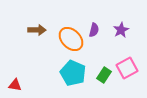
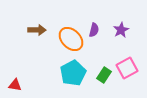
cyan pentagon: rotated 20 degrees clockwise
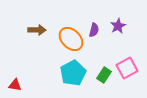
purple star: moved 3 px left, 4 px up
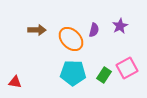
purple star: moved 2 px right
cyan pentagon: rotated 30 degrees clockwise
red triangle: moved 3 px up
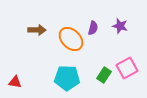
purple star: rotated 28 degrees counterclockwise
purple semicircle: moved 1 px left, 2 px up
cyan pentagon: moved 6 px left, 5 px down
